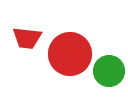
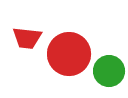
red circle: moved 1 px left
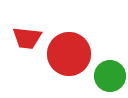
green circle: moved 1 px right, 5 px down
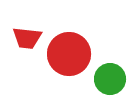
green circle: moved 3 px down
